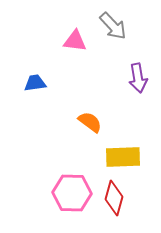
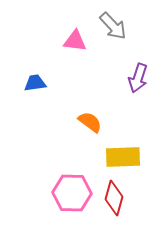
purple arrow: rotated 28 degrees clockwise
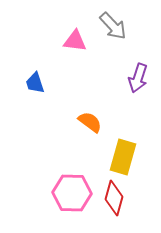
blue trapezoid: rotated 100 degrees counterclockwise
yellow rectangle: rotated 72 degrees counterclockwise
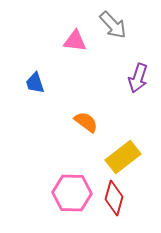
gray arrow: moved 1 px up
orange semicircle: moved 4 px left
yellow rectangle: rotated 36 degrees clockwise
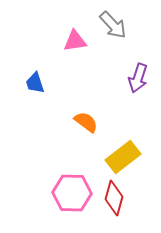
pink triangle: rotated 15 degrees counterclockwise
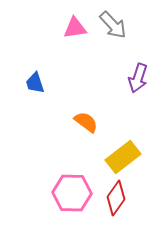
pink triangle: moved 13 px up
red diamond: moved 2 px right; rotated 20 degrees clockwise
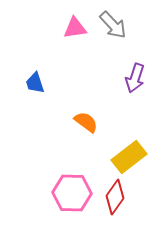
purple arrow: moved 3 px left
yellow rectangle: moved 6 px right
red diamond: moved 1 px left, 1 px up
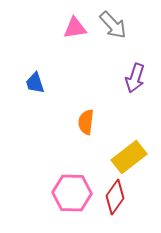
orange semicircle: rotated 120 degrees counterclockwise
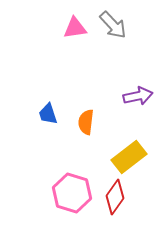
purple arrow: moved 3 px right, 18 px down; rotated 120 degrees counterclockwise
blue trapezoid: moved 13 px right, 31 px down
pink hexagon: rotated 15 degrees clockwise
